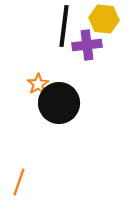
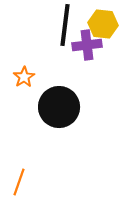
yellow hexagon: moved 1 px left, 5 px down
black line: moved 1 px right, 1 px up
orange star: moved 14 px left, 7 px up
black circle: moved 4 px down
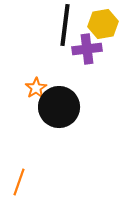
yellow hexagon: rotated 16 degrees counterclockwise
purple cross: moved 4 px down
orange star: moved 12 px right, 11 px down
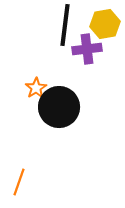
yellow hexagon: moved 2 px right
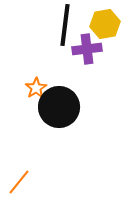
orange line: rotated 20 degrees clockwise
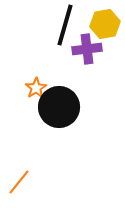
black line: rotated 9 degrees clockwise
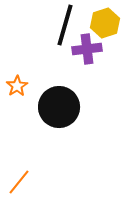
yellow hexagon: moved 1 px up; rotated 8 degrees counterclockwise
orange star: moved 19 px left, 2 px up
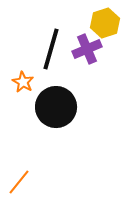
black line: moved 14 px left, 24 px down
purple cross: rotated 16 degrees counterclockwise
orange star: moved 6 px right, 4 px up; rotated 10 degrees counterclockwise
black circle: moved 3 px left
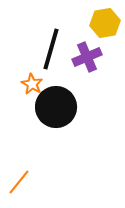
yellow hexagon: rotated 8 degrees clockwise
purple cross: moved 8 px down
orange star: moved 9 px right, 2 px down
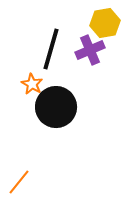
purple cross: moved 3 px right, 7 px up
